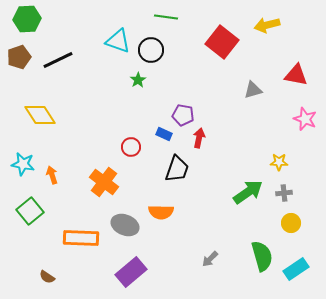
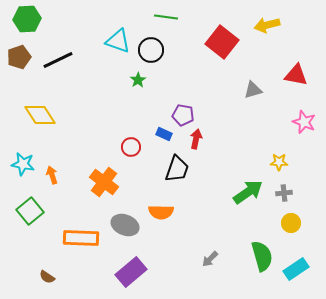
pink star: moved 1 px left, 3 px down
red arrow: moved 3 px left, 1 px down
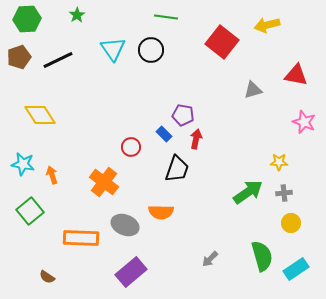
cyan triangle: moved 5 px left, 8 px down; rotated 36 degrees clockwise
green star: moved 61 px left, 65 px up
blue rectangle: rotated 21 degrees clockwise
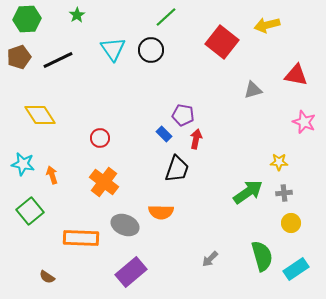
green line: rotated 50 degrees counterclockwise
red circle: moved 31 px left, 9 px up
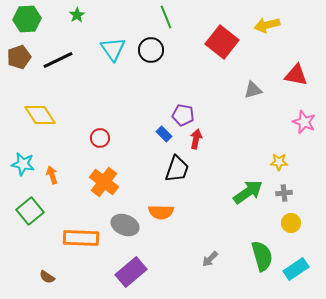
green line: rotated 70 degrees counterclockwise
